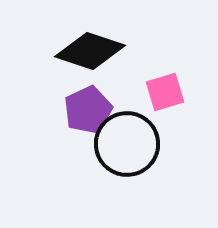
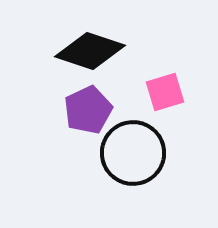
black circle: moved 6 px right, 9 px down
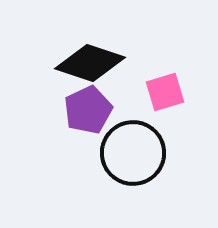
black diamond: moved 12 px down
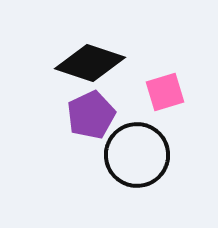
purple pentagon: moved 3 px right, 5 px down
black circle: moved 4 px right, 2 px down
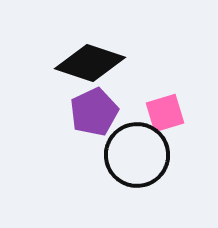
pink square: moved 21 px down
purple pentagon: moved 3 px right, 3 px up
